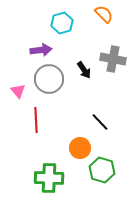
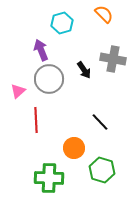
purple arrow: rotated 105 degrees counterclockwise
pink triangle: rotated 28 degrees clockwise
orange circle: moved 6 px left
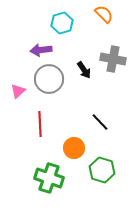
purple arrow: rotated 75 degrees counterclockwise
red line: moved 4 px right, 4 px down
green cross: rotated 16 degrees clockwise
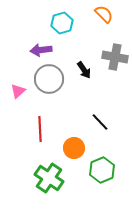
gray cross: moved 2 px right, 2 px up
red line: moved 5 px down
green hexagon: rotated 20 degrees clockwise
green cross: rotated 16 degrees clockwise
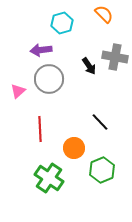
black arrow: moved 5 px right, 4 px up
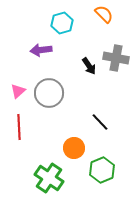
gray cross: moved 1 px right, 1 px down
gray circle: moved 14 px down
red line: moved 21 px left, 2 px up
